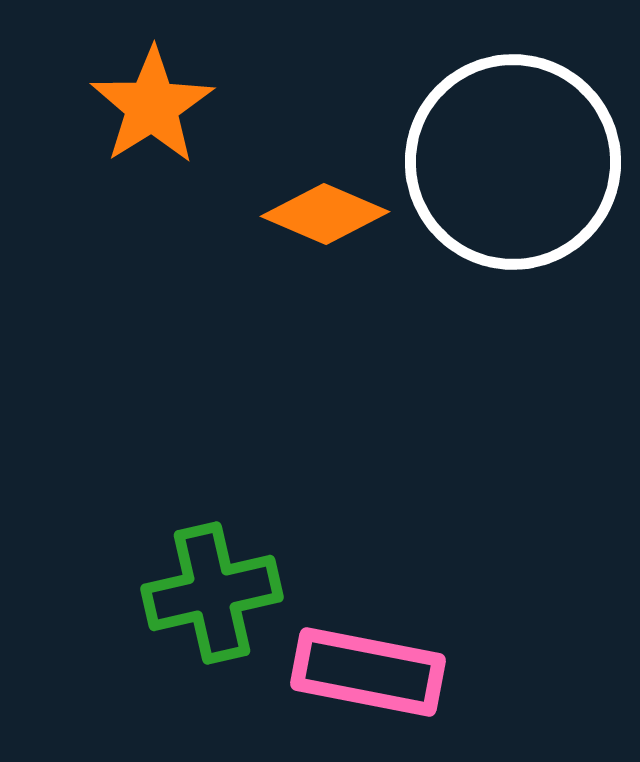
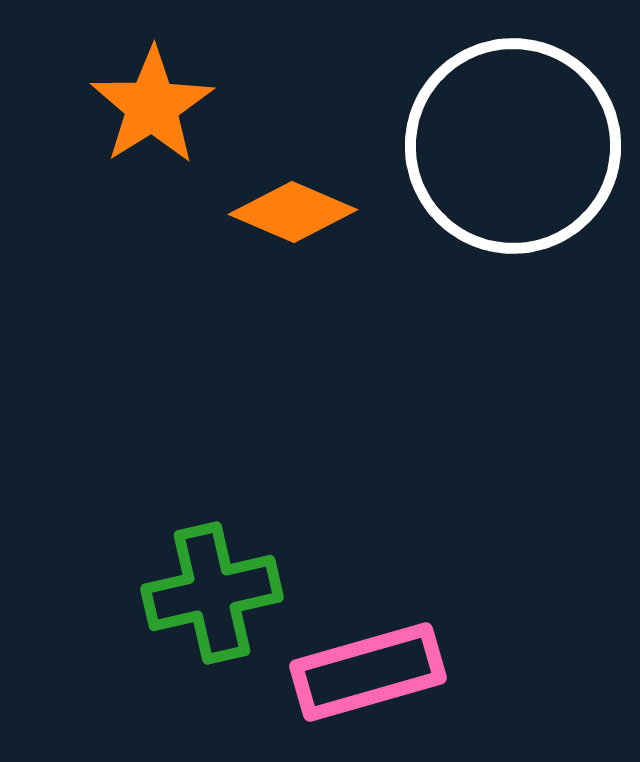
white circle: moved 16 px up
orange diamond: moved 32 px left, 2 px up
pink rectangle: rotated 27 degrees counterclockwise
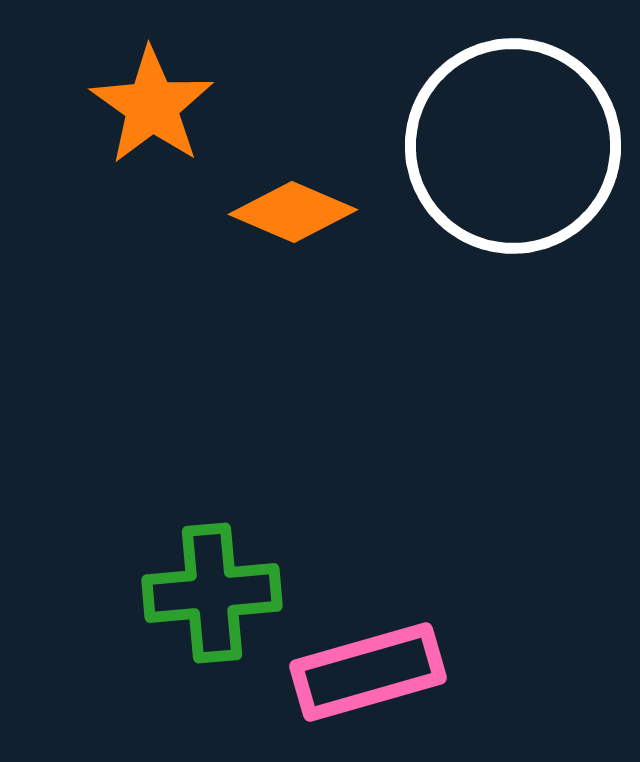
orange star: rotated 5 degrees counterclockwise
green cross: rotated 8 degrees clockwise
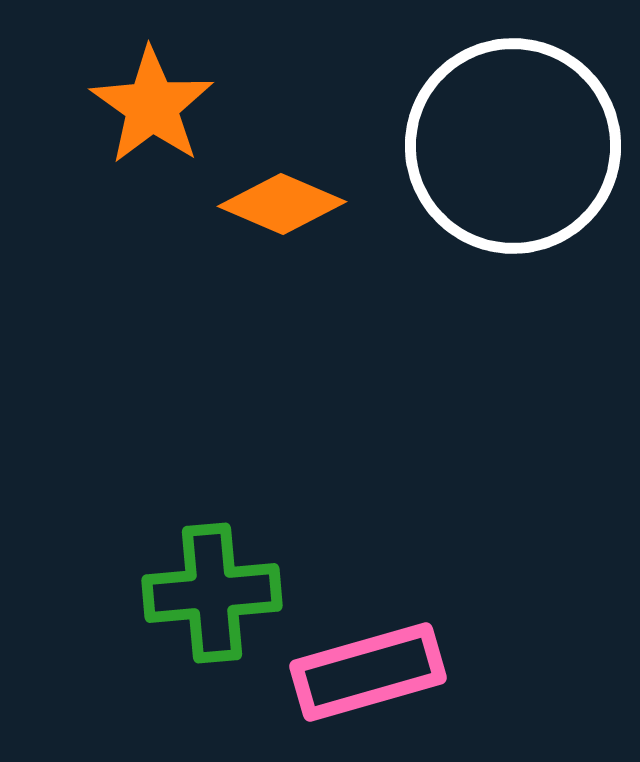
orange diamond: moved 11 px left, 8 px up
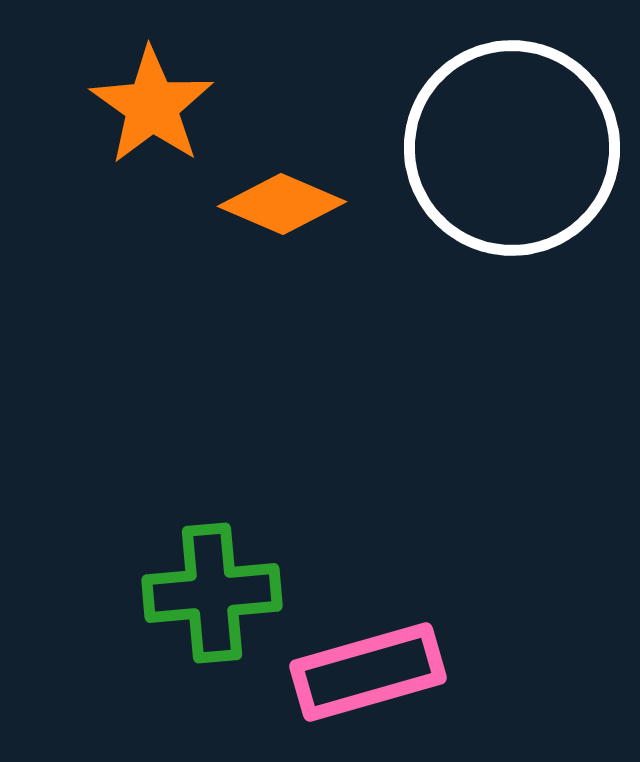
white circle: moved 1 px left, 2 px down
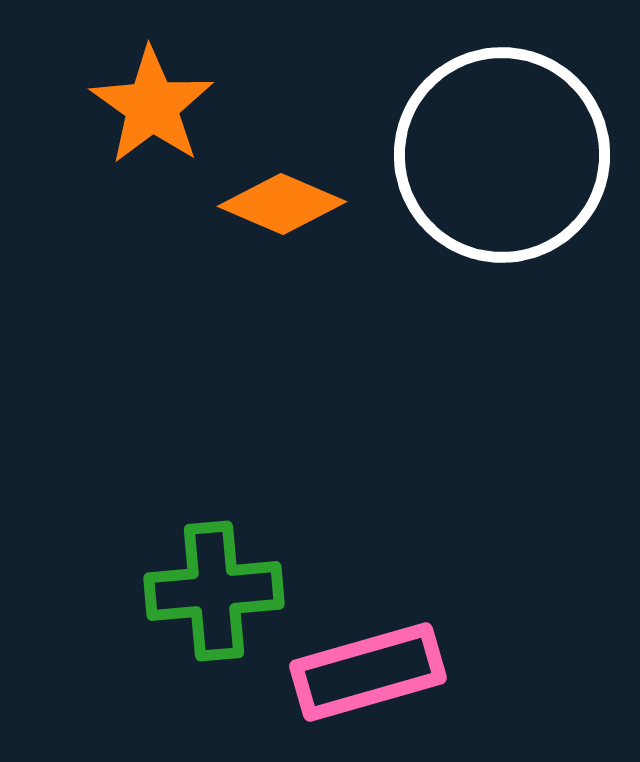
white circle: moved 10 px left, 7 px down
green cross: moved 2 px right, 2 px up
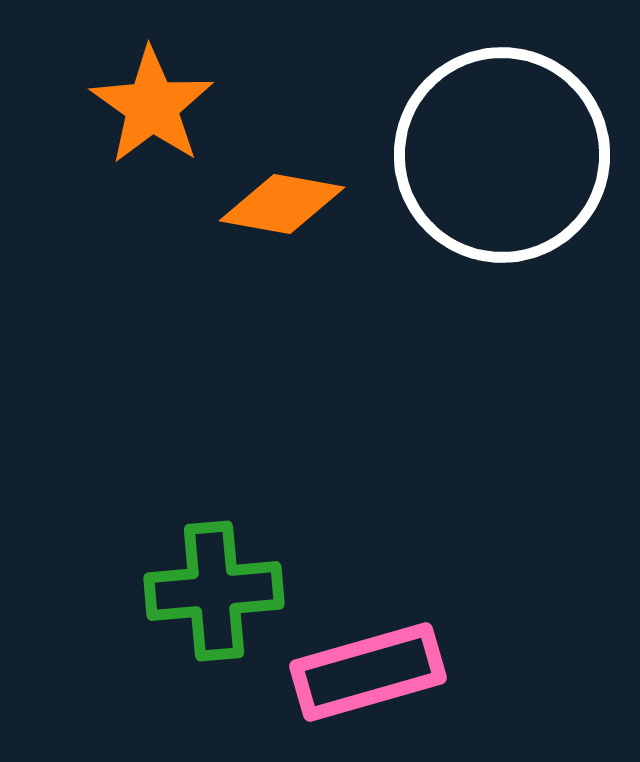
orange diamond: rotated 13 degrees counterclockwise
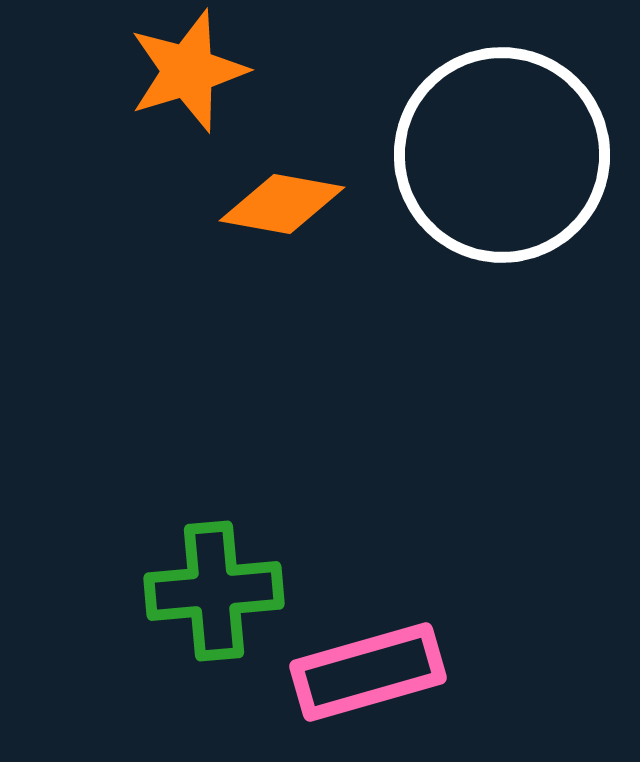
orange star: moved 36 px right, 35 px up; rotated 20 degrees clockwise
